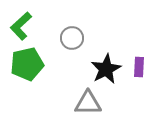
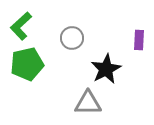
purple rectangle: moved 27 px up
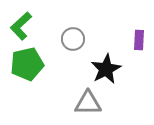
gray circle: moved 1 px right, 1 px down
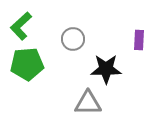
green pentagon: rotated 8 degrees clockwise
black star: rotated 28 degrees clockwise
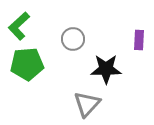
green L-shape: moved 2 px left
gray triangle: moved 1 px left, 1 px down; rotated 48 degrees counterclockwise
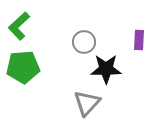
gray circle: moved 11 px right, 3 px down
green pentagon: moved 4 px left, 3 px down
gray triangle: moved 1 px up
